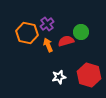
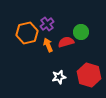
orange hexagon: rotated 25 degrees counterclockwise
red semicircle: moved 1 px down
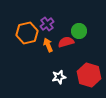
green circle: moved 2 px left, 1 px up
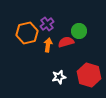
orange arrow: rotated 32 degrees clockwise
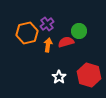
white star: rotated 24 degrees counterclockwise
